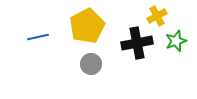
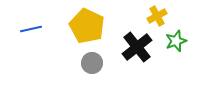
yellow pentagon: rotated 20 degrees counterclockwise
blue line: moved 7 px left, 8 px up
black cross: moved 4 px down; rotated 28 degrees counterclockwise
gray circle: moved 1 px right, 1 px up
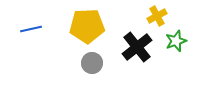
yellow pentagon: rotated 28 degrees counterclockwise
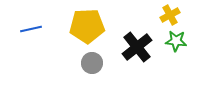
yellow cross: moved 13 px right, 1 px up
green star: rotated 25 degrees clockwise
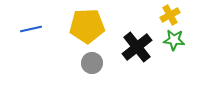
green star: moved 2 px left, 1 px up
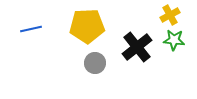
gray circle: moved 3 px right
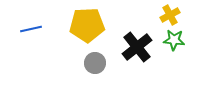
yellow pentagon: moved 1 px up
